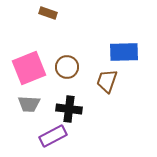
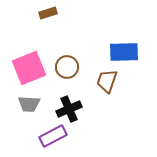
brown rectangle: rotated 36 degrees counterclockwise
black cross: rotated 30 degrees counterclockwise
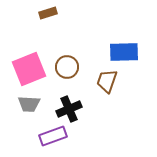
pink square: moved 1 px down
purple rectangle: rotated 8 degrees clockwise
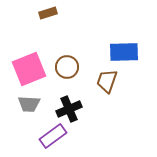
purple rectangle: rotated 16 degrees counterclockwise
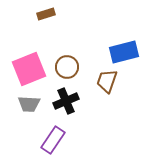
brown rectangle: moved 2 px left, 1 px down
blue rectangle: rotated 12 degrees counterclockwise
black cross: moved 3 px left, 8 px up
purple rectangle: moved 4 px down; rotated 20 degrees counterclockwise
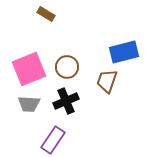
brown rectangle: rotated 48 degrees clockwise
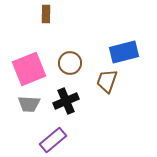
brown rectangle: rotated 60 degrees clockwise
brown circle: moved 3 px right, 4 px up
purple rectangle: rotated 16 degrees clockwise
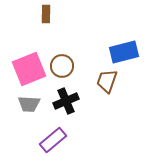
brown circle: moved 8 px left, 3 px down
